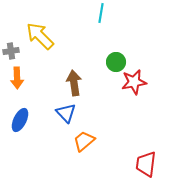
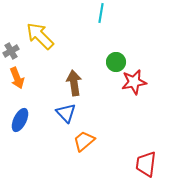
gray cross: rotated 21 degrees counterclockwise
orange arrow: rotated 20 degrees counterclockwise
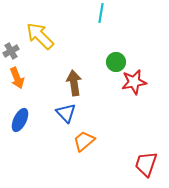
red trapezoid: rotated 12 degrees clockwise
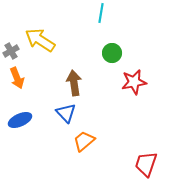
yellow arrow: moved 4 px down; rotated 12 degrees counterclockwise
green circle: moved 4 px left, 9 px up
blue ellipse: rotated 40 degrees clockwise
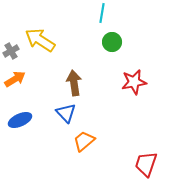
cyan line: moved 1 px right
green circle: moved 11 px up
orange arrow: moved 2 px left, 1 px down; rotated 100 degrees counterclockwise
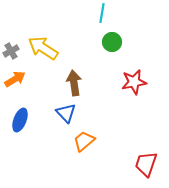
yellow arrow: moved 3 px right, 8 px down
blue ellipse: rotated 45 degrees counterclockwise
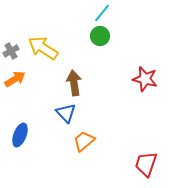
cyan line: rotated 30 degrees clockwise
green circle: moved 12 px left, 6 px up
red star: moved 11 px right, 3 px up; rotated 25 degrees clockwise
blue ellipse: moved 15 px down
